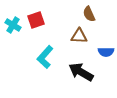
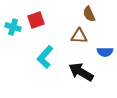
cyan cross: moved 2 px down; rotated 14 degrees counterclockwise
blue semicircle: moved 1 px left
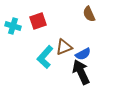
red square: moved 2 px right, 1 px down
cyan cross: moved 1 px up
brown triangle: moved 15 px left, 11 px down; rotated 24 degrees counterclockwise
blue semicircle: moved 22 px left, 2 px down; rotated 28 degrees counterclockwise
black arrow: rotated 35 degrees clockwise
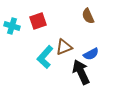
brown semicircle: moved 1 px left, 2 px down
cyan cross: moved 1 px left
blue semicircle: moved 8 px right
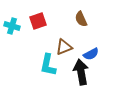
brown semicircle: moved 7 px left, 3 px down
cyan L-shape: moved 3 px right, 8 px down; rotated 30 degrees counterclockwise
black arrow: rotated 15 degrees clockwise
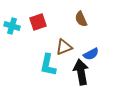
red square: moved 1 px down
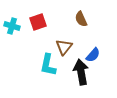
brown triangle: rotated 30 degrees counterclockwise
blue semicircle: moved 2 px right, 1 px down; rotated 21 degrees counterclockwise
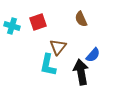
brown triangle: moved 6 px left
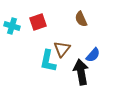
brown triangle: moved 4 px right, 2 px down
cyan L-shape: moved 4 px up
